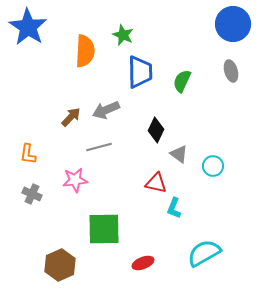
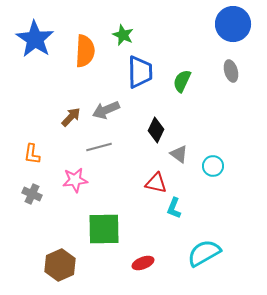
blue star: moved 7 px right, 12 px down
orange L-shape: moved 4 px right
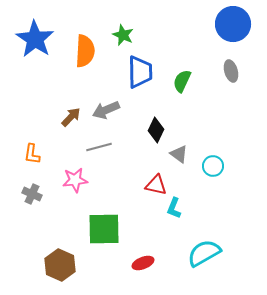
red triangle: moved 2 px down
brown hexagon: rotated 12 degrees counterclockwise
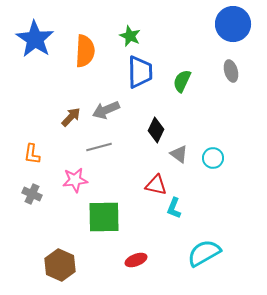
green star: moved 7 px right, 1 px down
cyan circle: moved 8 px up
green square: moved 12 px up
red ellipse: moved 7 px left, 3 px up
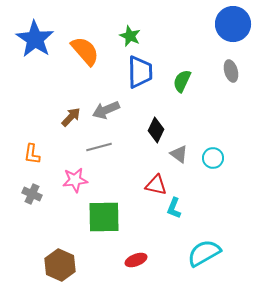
orange semicircle: rotated 44 degrees counterclockwise
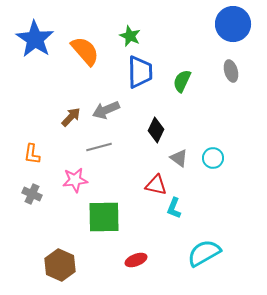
gray triangle: moved 4 px down
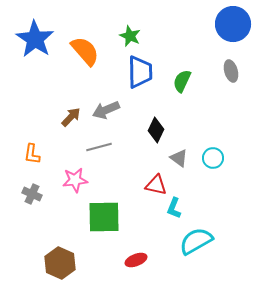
cyan semicircle: moved 8 px left, 12 px up
brown hexagon: moved 2 px up
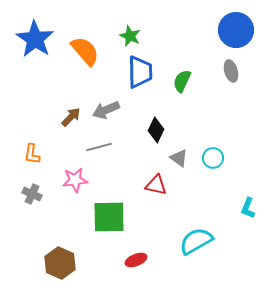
blue circle: moved 3 px right, 6 px down
cyan L-shape: moved 74 px right
green square: moved 5 px right
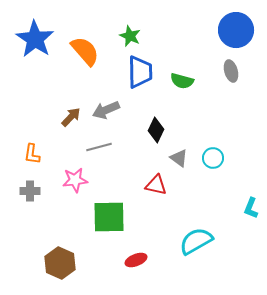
green semicircle: rotated 100 degrees counterclockwise
gray cross: moved 2 px left, 3 px up; rotated 24 degrees counterclockwise
cyan L-shape: moved 3 px right
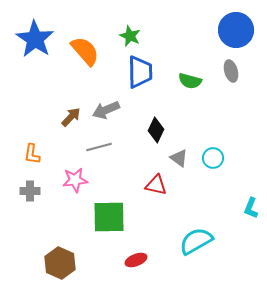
green semicircle: moved 8 px right
